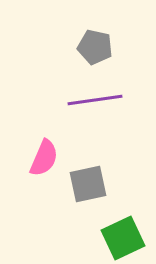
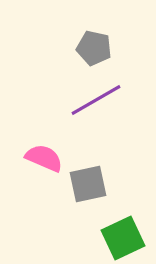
gray pentagon: moved 1 px left, 1 px down
purple line: moved 1 px right; rotated 22 degrees counterclockwise
pink semicircle: rotated 90 degrees counterclockwise
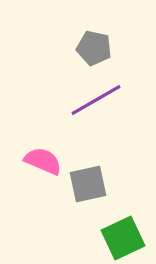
pink semicircle: moved 1 px left, 3 px down
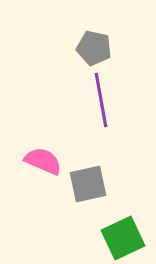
purple line: moved 5 px right; rotated 70 degrees counterclockwise
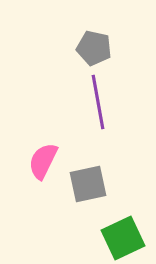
purple line: moved 3 px left, 2 px down
pink semicircle: rotated 87 degrees counterclockwise
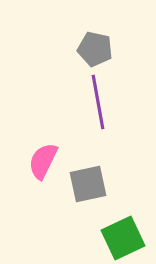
gray pentagon: moved 1 px right, 1 px down
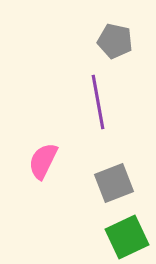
gray pentagon: moved 20 px right, 8 px up
gray square: moved 26 px right, 1 px up; rotated 9 degrees counterclockwise
green square: moved 4 px right, 1 px up
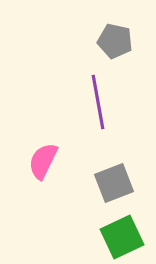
green square: moved 5 px left
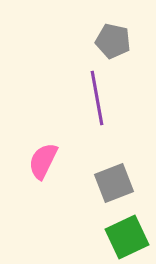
gray pentagon: moved 2 px left
purple line: moved 1 px left, 4 px up
green square: moved 5 px right
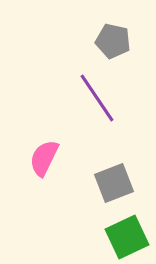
purple line: rotated 24 degrees counterclockwise
pink semicircle: moved 1 px right, 3 px up
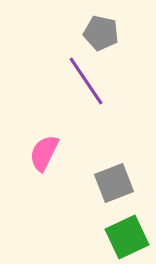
gray pentagon: moved 12 px left, 8 px up
purple line: moved 11 px left, 17 px up
pink semicircle: moved 5 px up
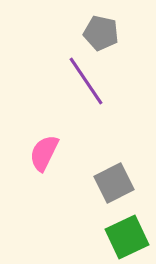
gray square: rotated 6 degrees counterclockwise
